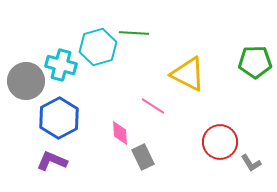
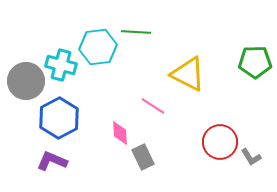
green line: moved 2 px right, 1 px up
cyan hexagon: rotated 9 degrees clockwise
gray L-shape: moved 6 px up
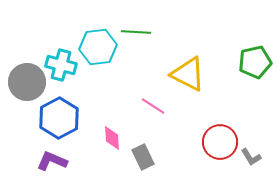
green pentagon: rotated 12 degrees counterclockwise
gray circle: moved 1 px right, 1 px down
pink diamond: moved 8 px left, 5 px down
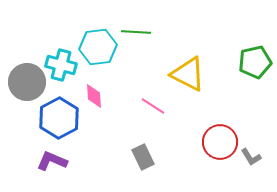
pink diamond: moved 18 px left, 42 px up
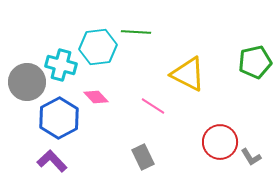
pink diamond: moved 2 px right, 1 px down; rotated 40 degrees counterclockwise
purple L-shape: rotated 24 degrees clockwise
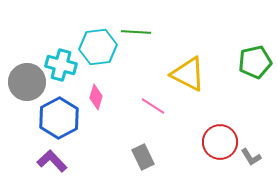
pink diamond: rotated 60 degrees clockwise
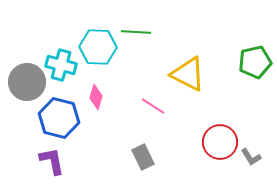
cyan hexagon: rotated 9 degrees clockwise
blue hexagon: rotated 18 degrees counterclockwise
purple L-shape: rotated 32 degrees clockwise
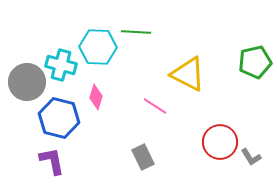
pink line: moved 2 px right
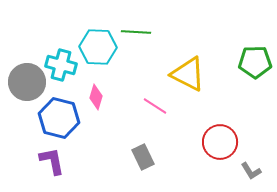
green pentagon: rotated 12 degrees clockwise
gray L-shape: moved 14 px down
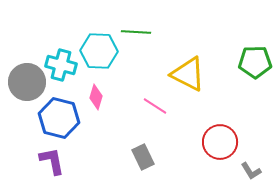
cyan hexagon: moved 1 px right, 4 px down
